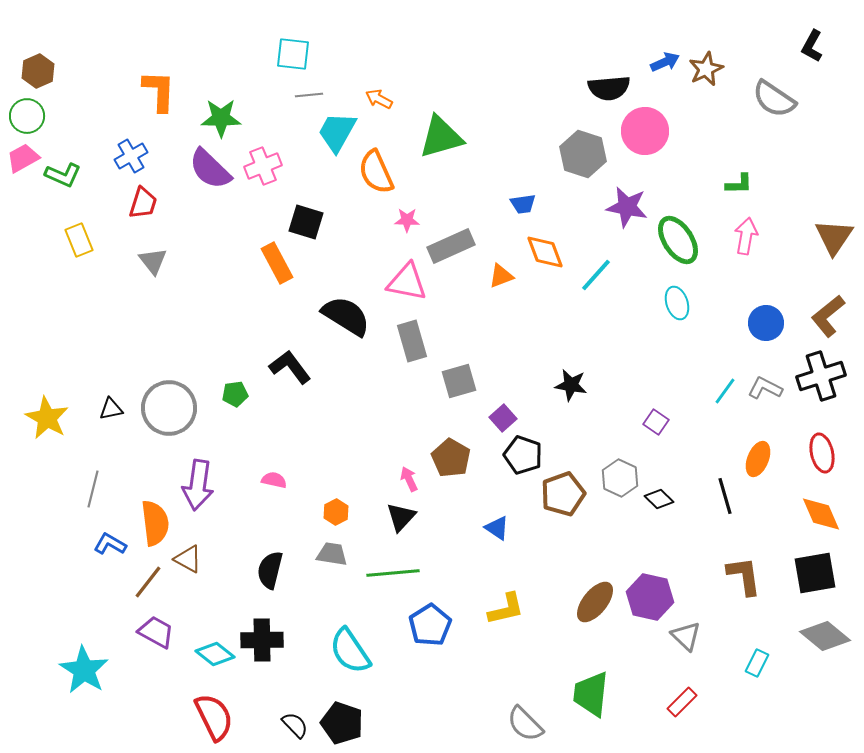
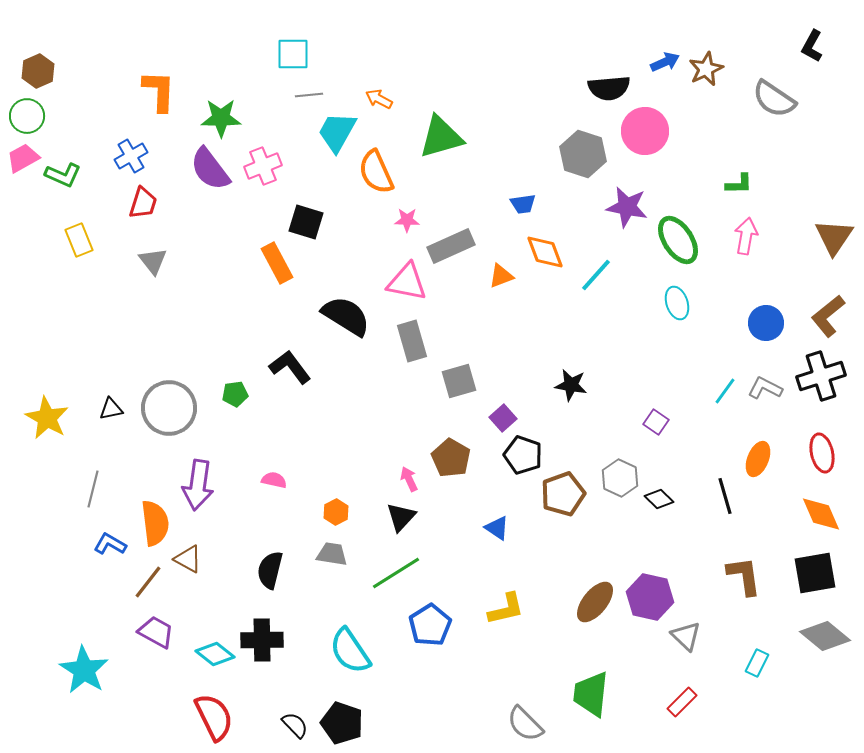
cyan square at (293, 54): rotated 6 degrees counterclockwise
purple semicircle at (210, 169): rotated 9 degrees clockwise
green line at (393, 573): moved 3 px right; rotated 27 degrees counterclockwise
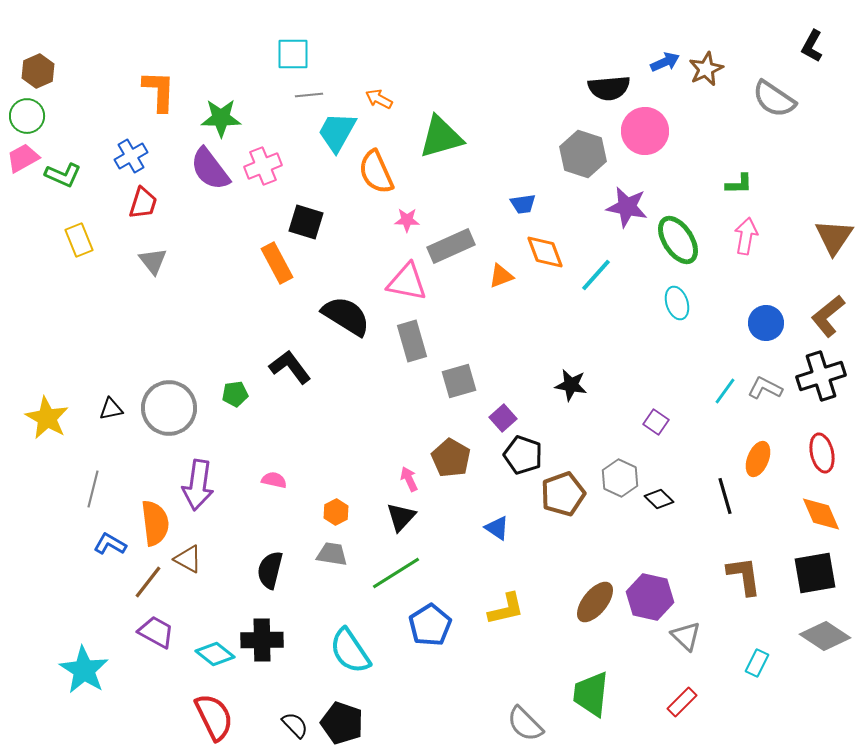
gray diamond at (825, 636): rotated 6 degrees counterclockwise
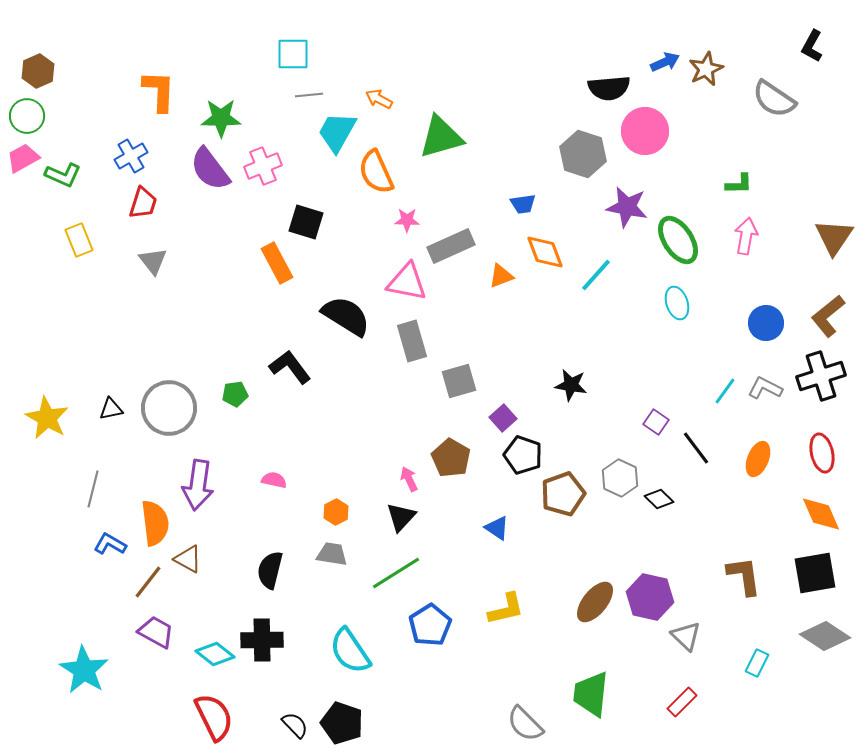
black line at (725, 496): moved 29 px left, 48 px up; rotated 21 degrees counterclockwise
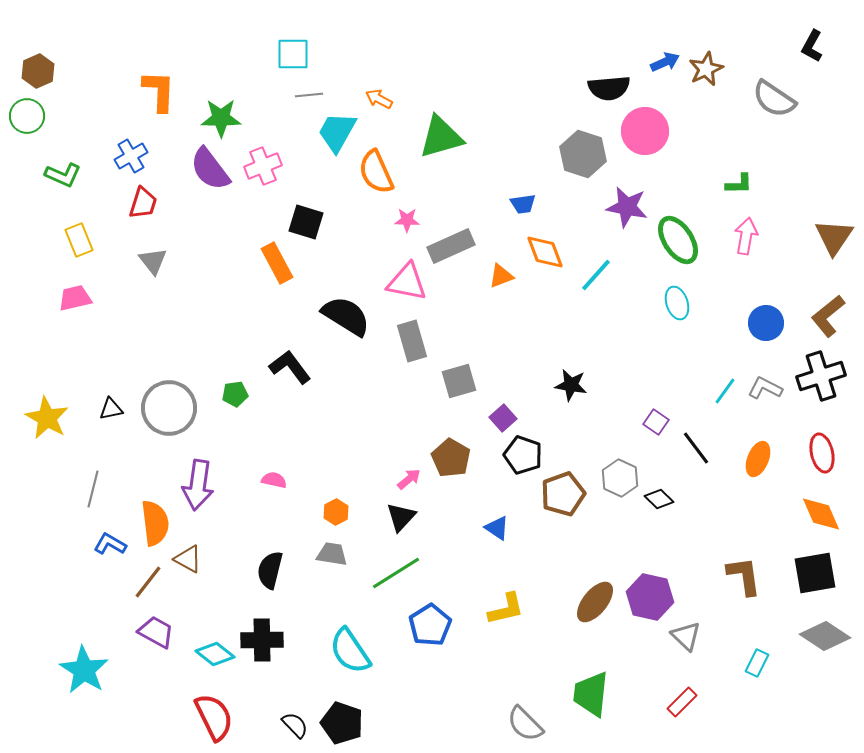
pink trapezoid at (23, 158): moved 52 px right, 140 px down; rotated 16 degrees clockwise
pink arrow at (409, 479): rotated 75 degrees clockwise
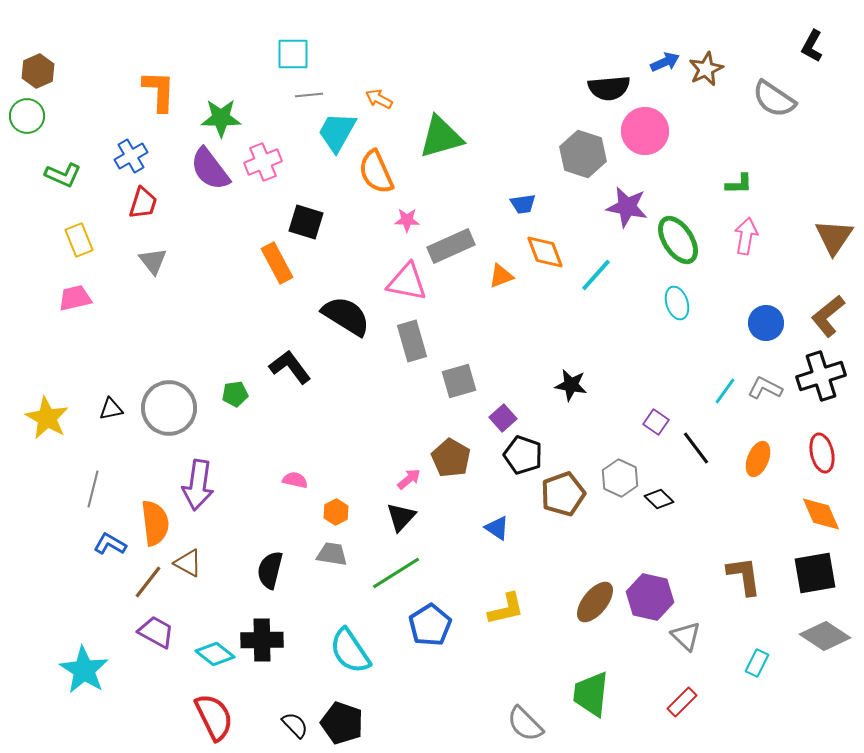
pink cross at (263, 166): moved 4 px up
pink semicircle at (274, 480): moved 21 px right
brown triangle at (188, 559): moved 4 px down
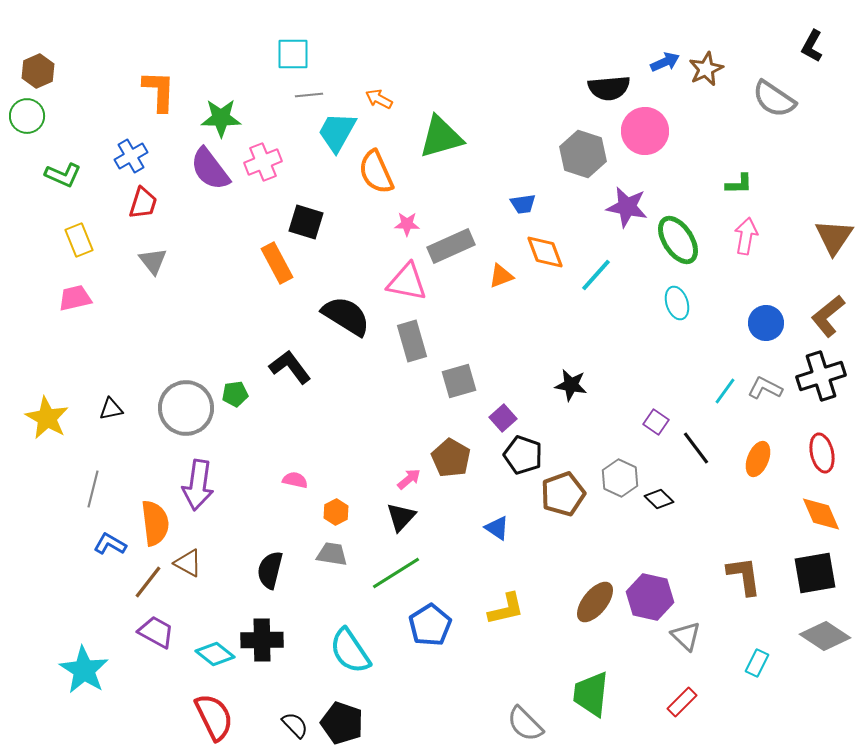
pink star at (407, 220): moved 4 px down
gray circle at (169, 408): moved 17 px right
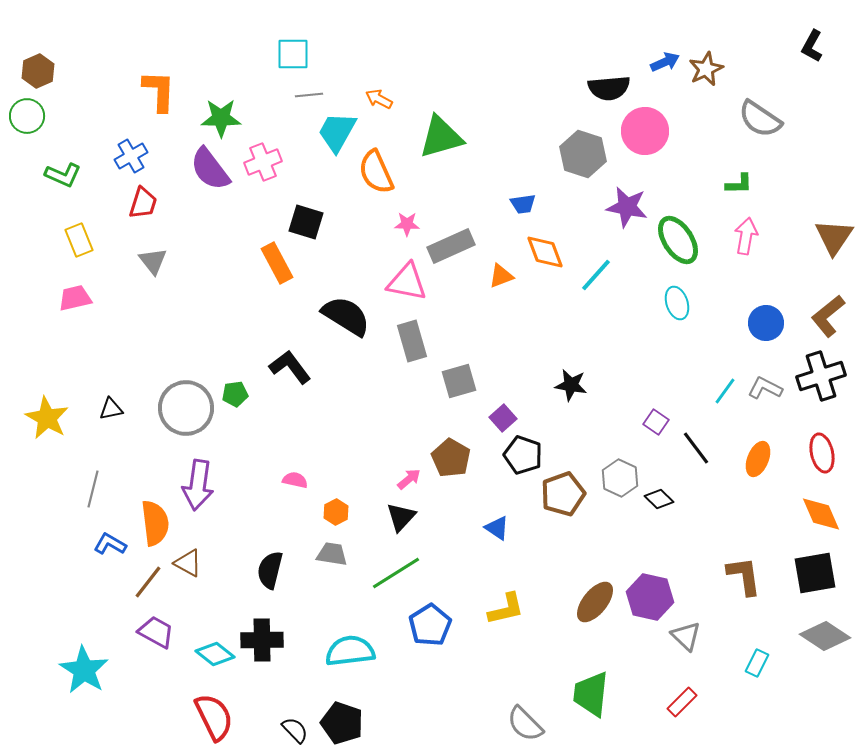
gray semicircle at (774, 99): moved 14 px left, 20 px down
cyan semicircle at (350, 651): rotated 117 degrees clockwise
black semicircle at (295, 725): moved 5 px down
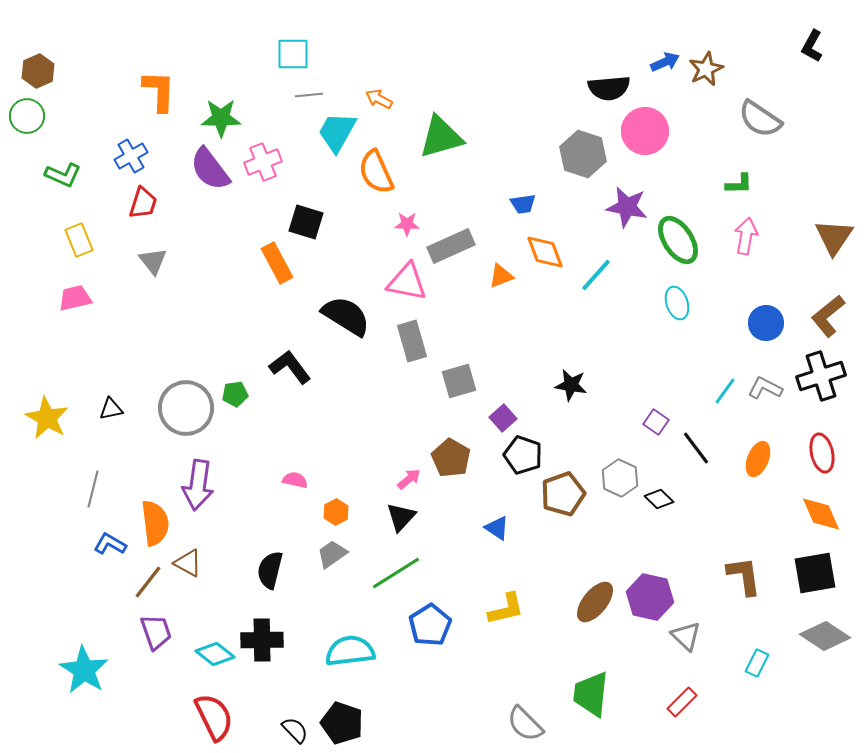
gray trapezoid at (332, 554): rotated 44 degrees counterclockwise
purple trapezoid at (156, 632): rotated 42 degrees clockwise
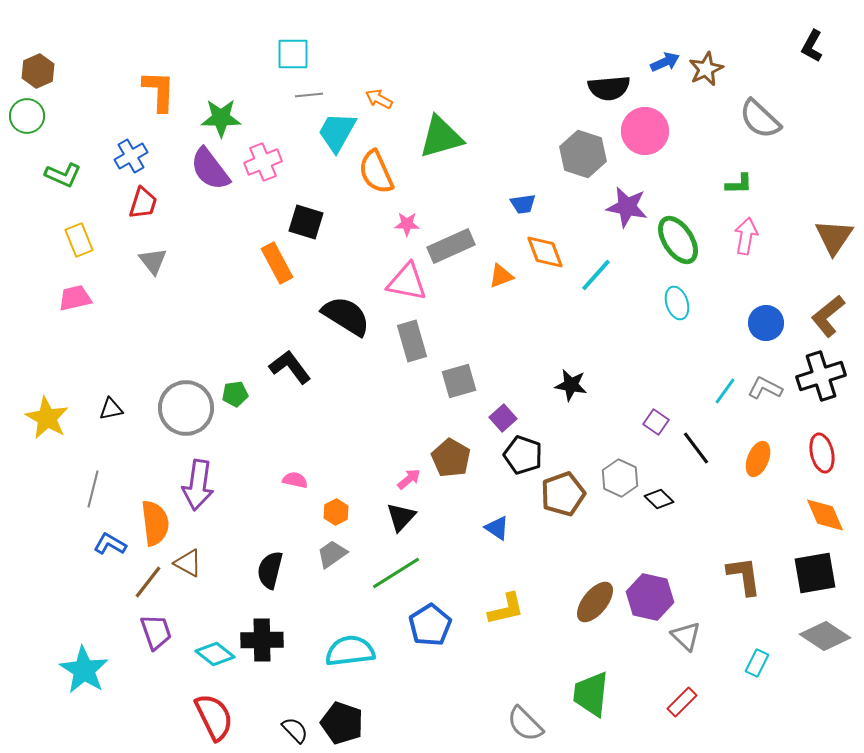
gray semicircle at (760, 119): rotated 9 degrees clockwise
orange diamond at (821, 514): moved 4 px right, 1 px down
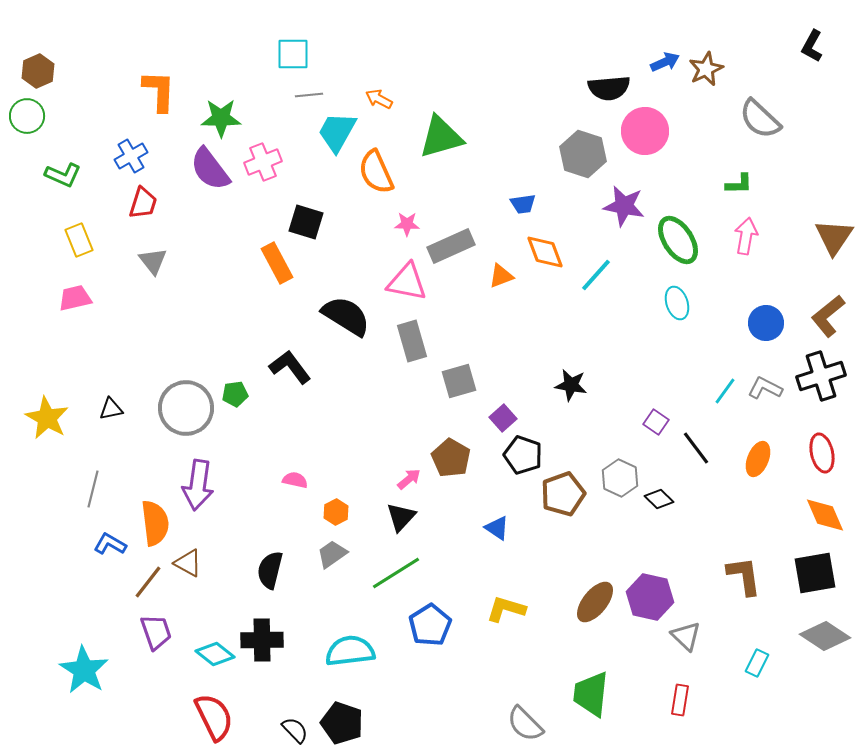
purple star at (627, 207): moved 3 px left, 1 px up
yellow L-shape at (506, 609): rotated 150 degrees counterclockwise
red rectangle at (682, 702): moved 2 px left, 2 px up; rotated 36 degrees counterclockwise
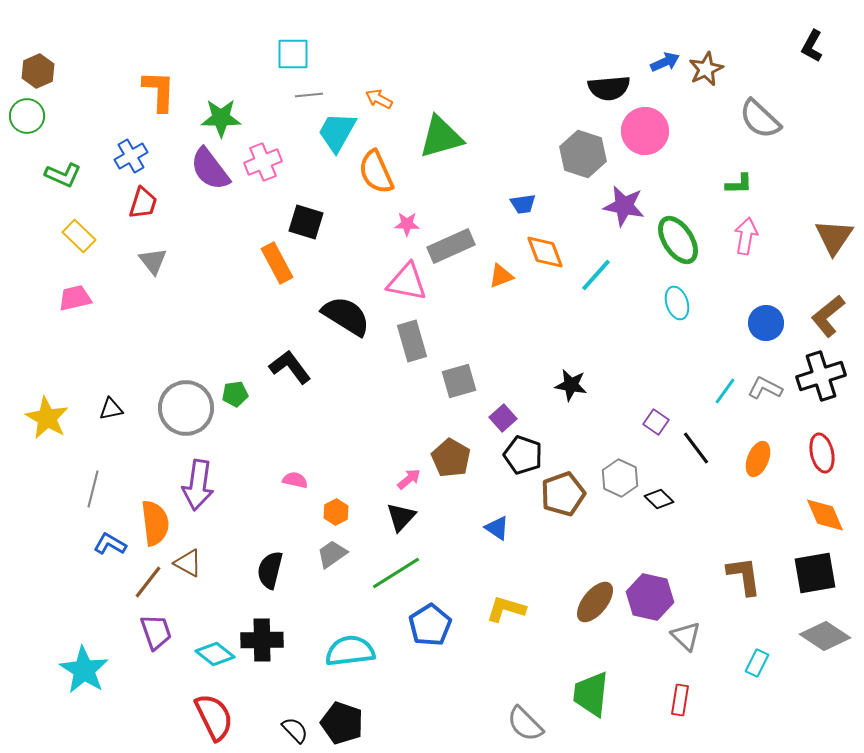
yellow rectangle at (79, 240): moved 4 px up; rotated 24 degrees counterclockwise
